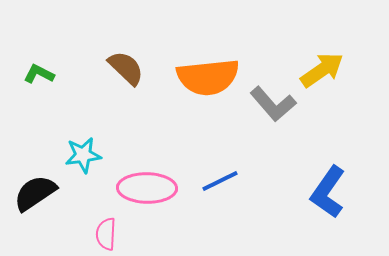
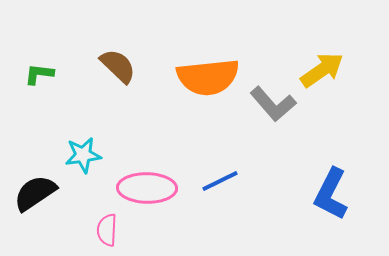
brown semicircle: moved 8 px left, 2 px up
green L-shape: rotated 20 degrees counterclockwise
blue L-shape: moved 3 px right, 2 px down; rotated 8 degrees counterclockwise
pink semicircle: moved 1 px right, 4 px up
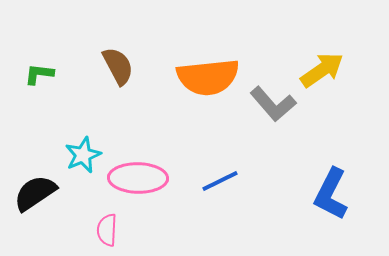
brown semicircle: rotated 18 degrees clockwise
cyan star: rotated 15 degrees counterclockwise
pink ellipse: moved 9 px left, 10 px up
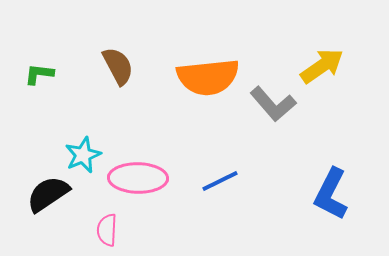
yellow arrow: moved 4 px up
black semicircle: moved 13 px right, 1 px down
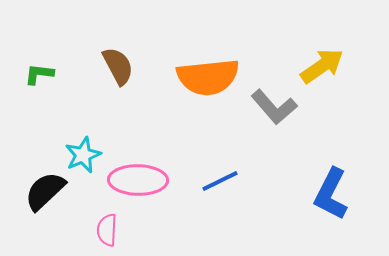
gray L-shape: moved 1 px right, 3 px down
pink ellipse: moved 2 px down
black semicircle: moved 3 px left, 3 px up; rotated 9 degrees counterclockwise
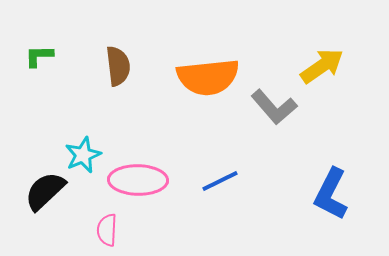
brown semicircle: rotated 21 degrees clockwise
green L-shape: moved 18 px up; rotated 8 degrees counterclockwise
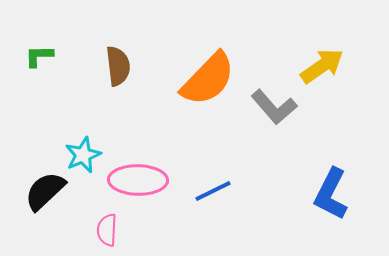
orange semicircle: moved 2 px down; rotated 40 degrees counterclockwise
blue line: moved 7 px left, 10 px down
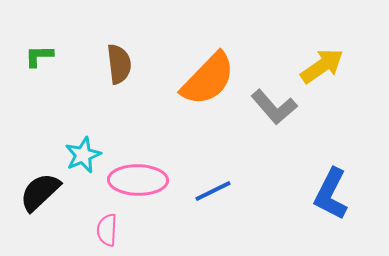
brown semicircle: moved 1 px right, 2 px up
black semicircle: moved 5 px left, 1 px down
